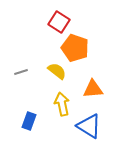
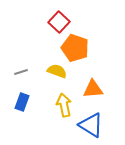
red square: rotated 10 degrees clockwise
yellow semicircle: rotated 18 degrees counterclockwise
yellow arrow: moved 2 px right, 1 px down
blue rectangle: moved 7 px left, 19 px up
blue triangle: moved 2 px right, 1 px up
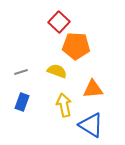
orange pentagon: moved 1 px right, 2 px up; rotated 16 degrees counterclockwise
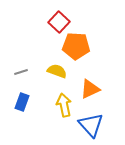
orange triangle: moved 3 px left; rotated 20 degrees counterclockwise
blue triangle: rotated 16 degrees clockwise
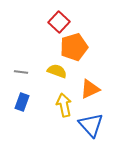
orange pentagon: moved 2 px left, 1 px down; rotated 20 degrees counterclockwise
gray line: rotated 24 degrees clockwise
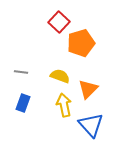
orange pentagon: moved 7 px right, 4 px up
yellow semicircle: moved 3 px right, 5 px down
orange triangle: moved 2 px left; rotated 20 degrees counterclockwise
blue rectangle: moved 1 px right, 1 px down
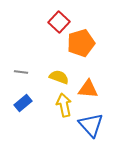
yellow semicircle: moved 1 px left, 1 px down
orange triangle: rotated 50 degrees clockwise
blue rectangle: rotated 30 degrees clockwise
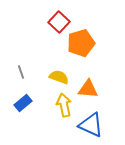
gray line: rotated 64 degrees clockwise
blue triangle: rotated 24 degrees counterclockwise
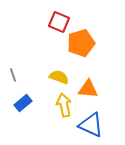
red square: rotated 20 degrees counterclockwise
gray line: moved 8 px left, 3 px down
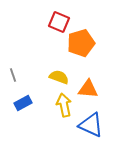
blue rectangle: rotated 12 degrees clockwise
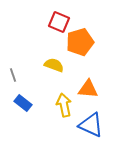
orange pentagon: moved 1 px left, 1 px up
yellow semicircle: moved 5 px left, 12 px up
blue rectangle: rotated 66 degrees clockwise
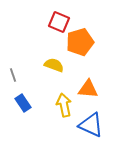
blue rectangle: rotated 18 degrees clockwise
